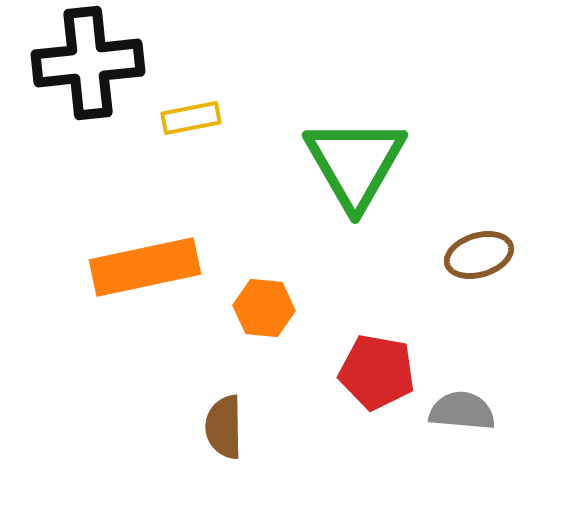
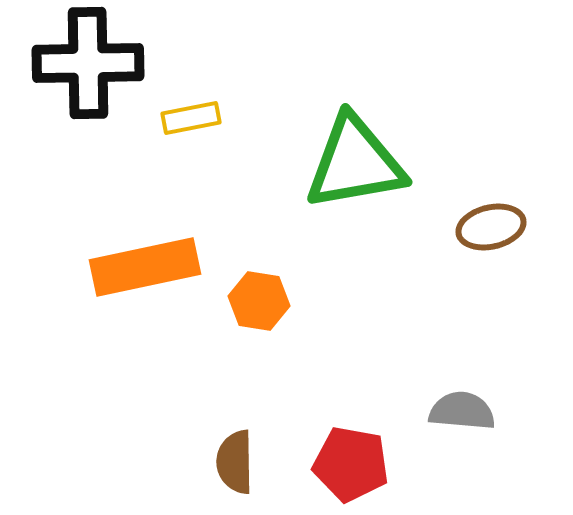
black cross: rotated 5 degrees clockwise
green triangle: rotated 50 degrees clockwise
brown ellipse: moved 12 px right, 28 px up; rotated 4 degrees clockwise
orange hexagon: moved 5 px left, 7 px up; rotated 4 degrees clockwise
red pentagon: moved 26 px left, 92 px down
brown semicircle: moved 11 px right, 35 px down
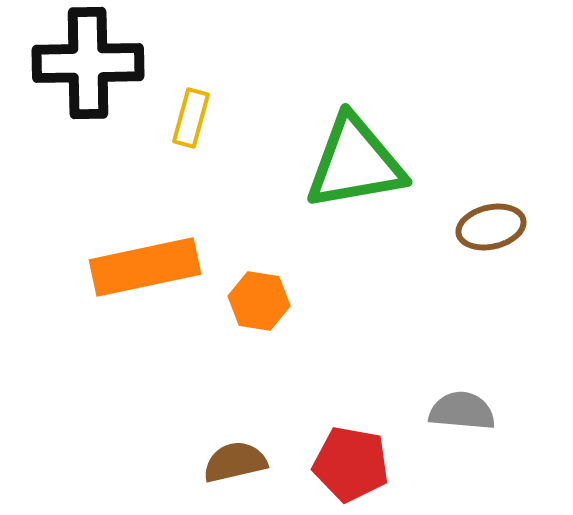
yellow rectangle: rotated 64 degrees counterclockwise
brown semicircle: rotated 78 degrees clockwise
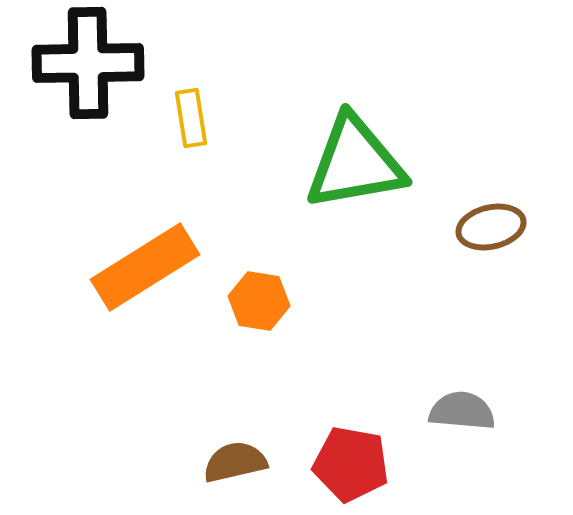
yellow rectangle: rotated 24 degrees counterclockwise
orange rectangle: rotated 20 degrees counterclockwise
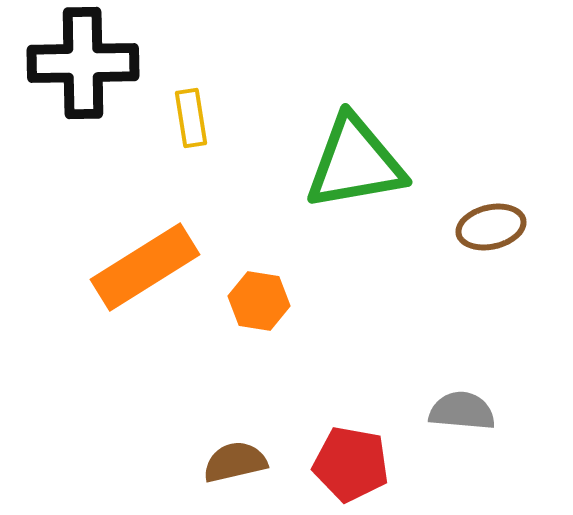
black cross: moved 5 px left
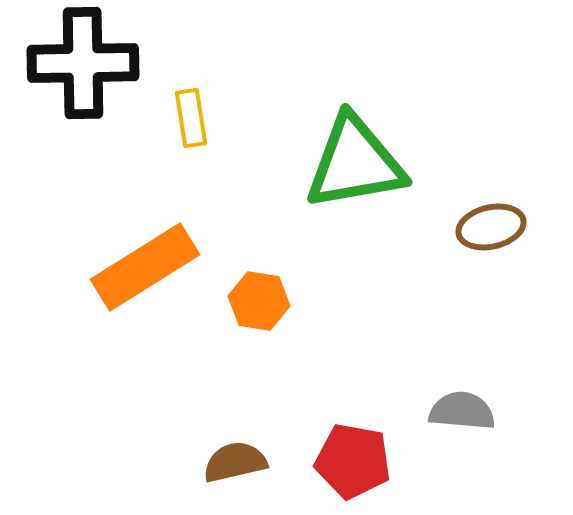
red pentagon: moved 2 px right, 3 px up
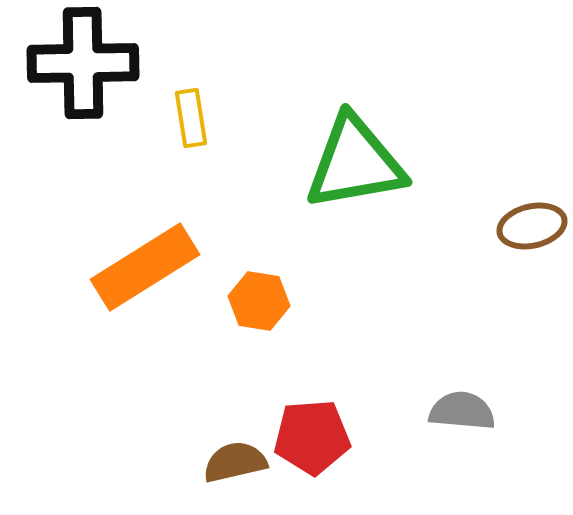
brown ellipse: moved 41 px right, 1 px up
red pentagon: moved 41 px left, 24 px up; rotated 14 degrees counterclockwise
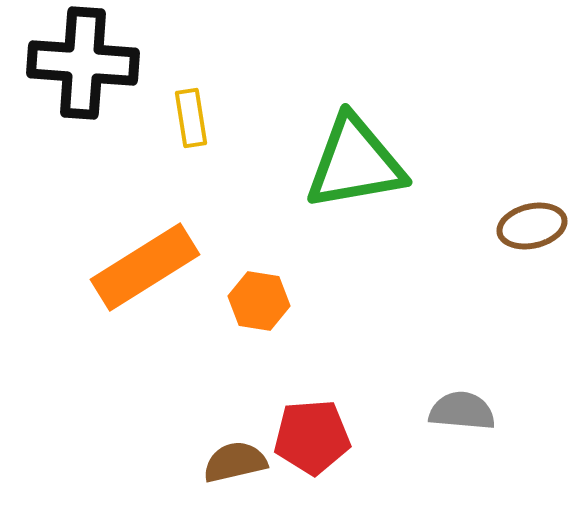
black cross: rotated 5 degrees clockwise
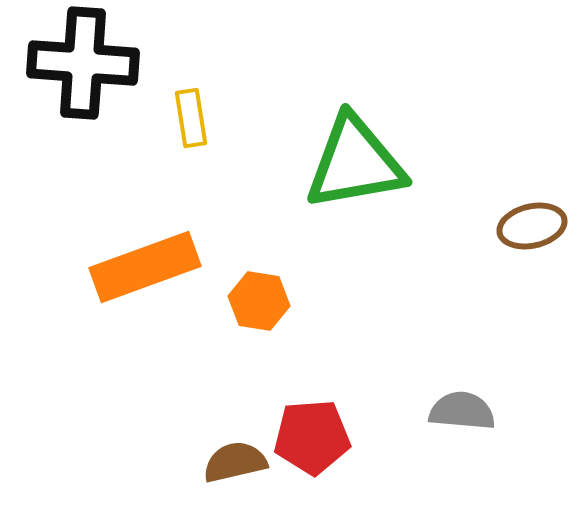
orange rectangle: rotated 12 degrees clockwise
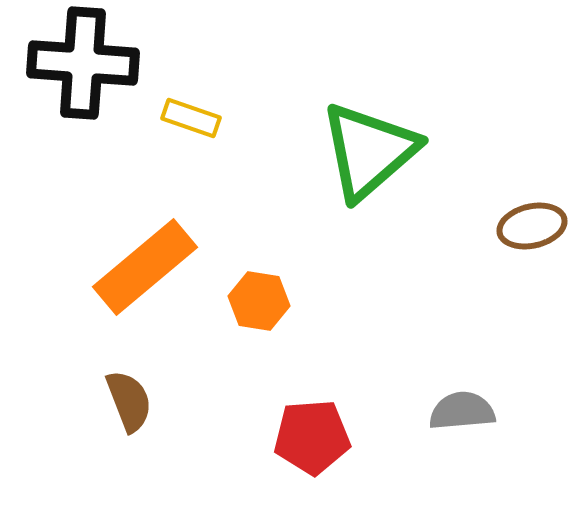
yellow rectangle: rotated 62 degrees counterclockwise
green triangle: moved 14 px right, 12 px up; rotated 31 degrees counterclockwise
orange rectangle: rotated 20 degrees counterclockwise
gray semicircle: rotated 10 degrees counterclockwise
brown semicircle: moved 106 px left, 61 px up; rotated 82 degrees clockwise
